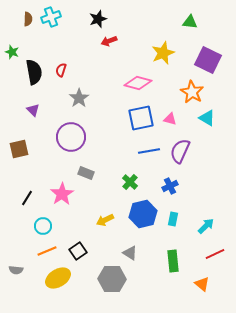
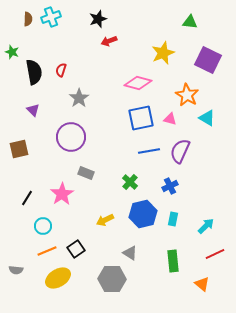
orange star: moved 5 px left, 3 px down
black square: moved 2 px left, 2 px up
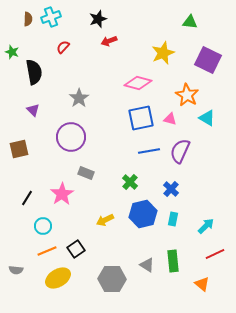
red semicircle: moved 2 px right, 23 px up; rotated 24 degrees clockwise
blue cross: moved 1 px right, 3 px down; rotated 21 degrees counterclockwise
gray triangle: moved 17 px right, 12 px down
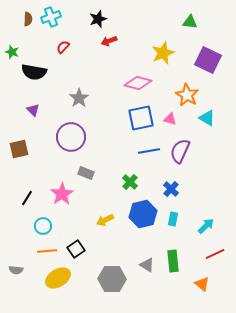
black semicircle: rotated 110 degrees clockwise
orange line: rotated 18 degrees clockwise
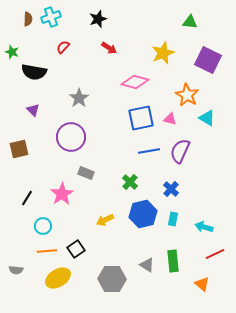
red arrow: moved 7 px down; rotated 126 degrees counterclockwise
pink diamond: moved 3 px left, 1 px up
cyan arrow: moved 2 px left, 1 px down; rotated 120 degrees counterclockwise
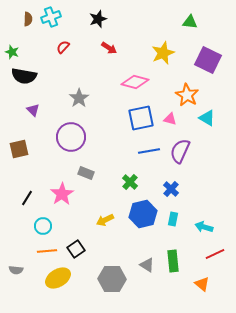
black semicircle: moved 10 px left, 4 px down
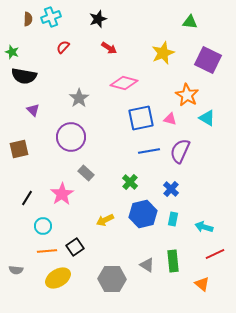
pink diamond: moved 11 px left, 1 px down
gray rectangle: rotated 21 degrees clockwise
black square: moved 1 px left, 2 px up
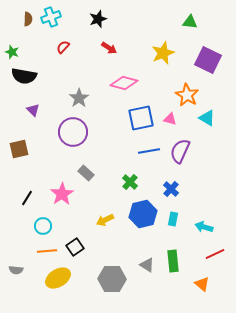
purple circle: moved 2 px right, 5 px up
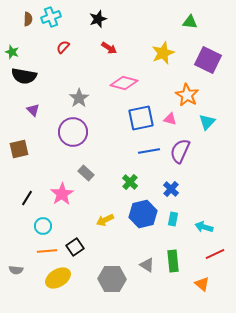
cyan triangle: moved 4 px down; rotated 42 degrees clockwise
